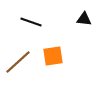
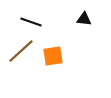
brown line: moved 3 px right, 11 px up
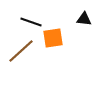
orange square: moved 18 px up
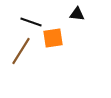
black triangle: moved 7 px left, 5 px up
brown line: rotated 16 degrees counterclockwise
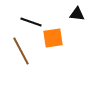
brown line: rotated 60 degrees counterclockwise
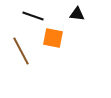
black line: moved 2 px right, 6 px up
orange square: rotated 20 degrees clockwise
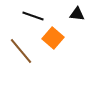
orange square: rotated 30 degrees clockwise
brown line: rotated 12 degrees counterclockwise
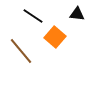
black line: rotated 15 degrees clockwise
orange square: moved 2 px right, 1 px up
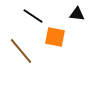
orange square: rotated 30 degrees counterclockwise
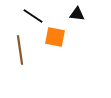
brown line: moved 1 px left, 1 px up; rotated 32 degrees clockwise
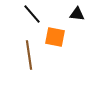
black line: moved 1 px left, 2 px up; rotated 15 degrees clockwise
brown line: moved 9 px right, 5 px down
